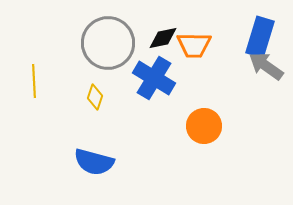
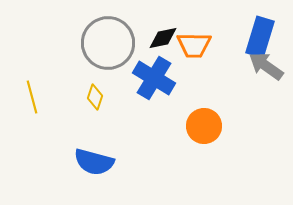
yellow line: moved 2 px left, 16 px down; rotated 12 degrees counterclockwise
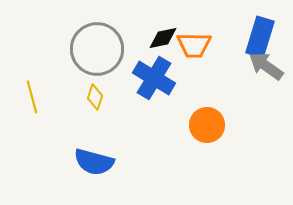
gray circle: moved 11 px left, 6 px down
orange circle: moved 3 px right, 1 px up
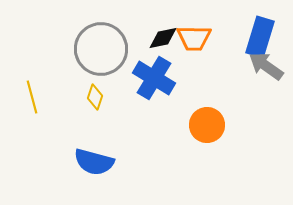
orange trapezoid: moved 7 px up
gray circle: moved 4 px right
